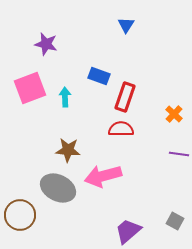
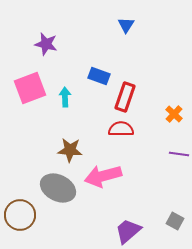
brown star: moved 2 px right
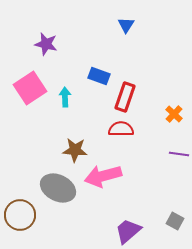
pink square: rotated 12 degrees counterclockwise
brown star: moved 5 px right
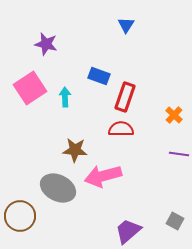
orange cross: moved 1 px down
brown circle: moved 1 px down
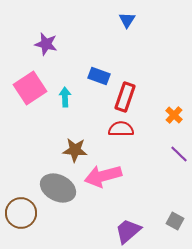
blue triangle: moved 1 px right, 5 px up
purple line: rotated 36 degrees clockwise
brown circle: moved 1 px right, 3 px up
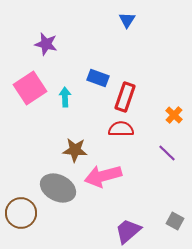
blue rectangle: moved 1 px left, 2 px down
purple line: moved 12 px left, 1 px up
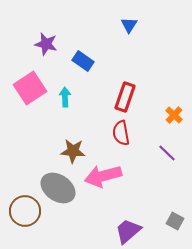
blue triangle: moved 2 px right, 5 px down
blue rectangle: moved 15 px left, 17 px up; rotated 15 degrees clockwise
red semicircle: moved 4 px down; rotated 100 degrees counterclockwise
brown star: moved 2 px left, 1 px down
gray ellipse: rotated 8 degrees clockwise
brown circle: moved 4 px right, 2 px up
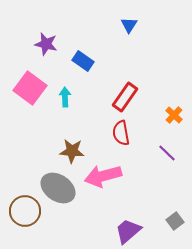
pink square: rotated 20 degrees counterclockwise
red rectangle: rotated 16 degrees clockwise
brown star: moved 1 px left
gray square: rotated 24 degrees clockwise
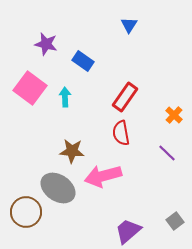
brown circle: moved 1 px right, 1 px down
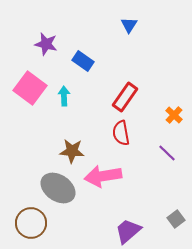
cyan arrow: moved 1 px left, 1 px up
pink arrow: rotated 6 degrees clockwise
brown circle: moved 5 px right, 11 px down
gray square: moved 1 px right, 2 px up
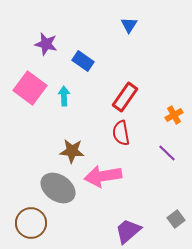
orange cross: rotated 18 degrees clockwise
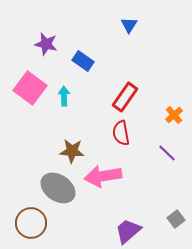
orange cross: rotated 12 degrees counterclockwise
